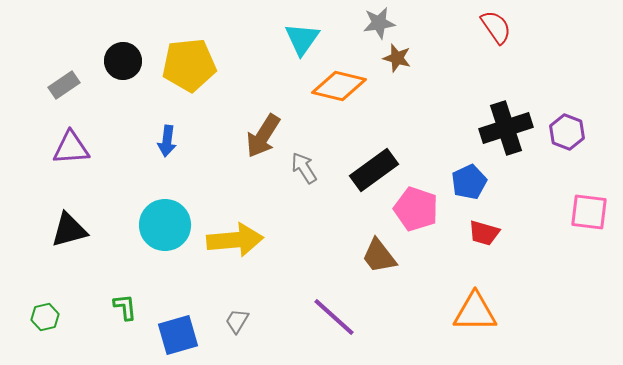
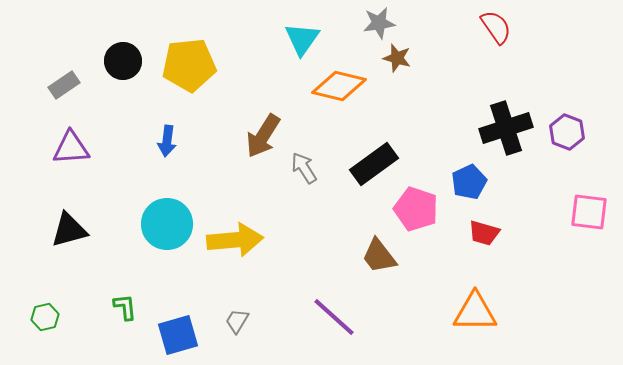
black rectangle: moved 6 px up
cyan circle: moved 2 px right, 1 px up
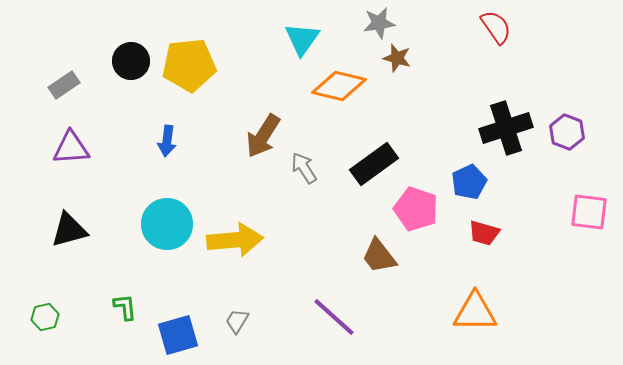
black circle: moved 8 px right
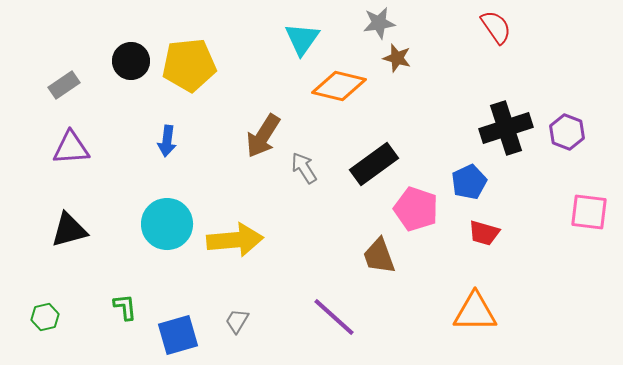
brown trapezoid: rotated 18 degrees clockwise
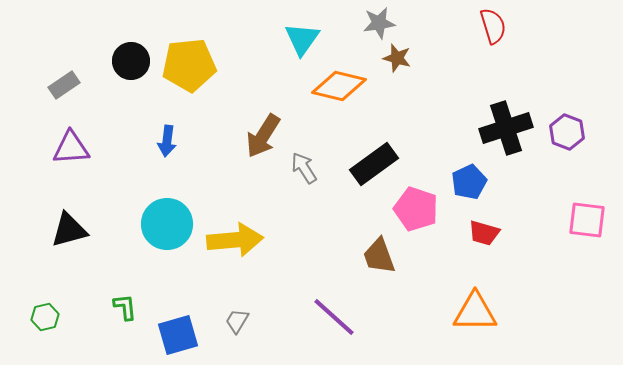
red semicircle: moved 3 px left, 1 px up; rotated 18 degrees clockwise
pink square: moved 2 px left, 8 px down
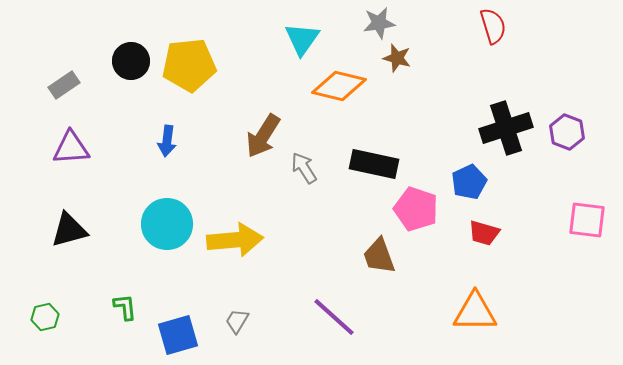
black rectangle: rotated 48 degrees clockwise
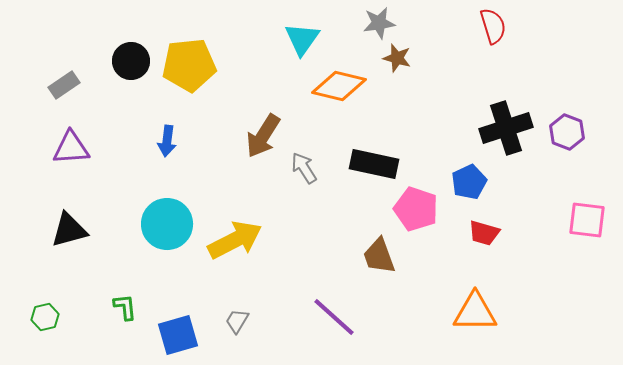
yellow arrow: rotated 22 degrees counterclockwise
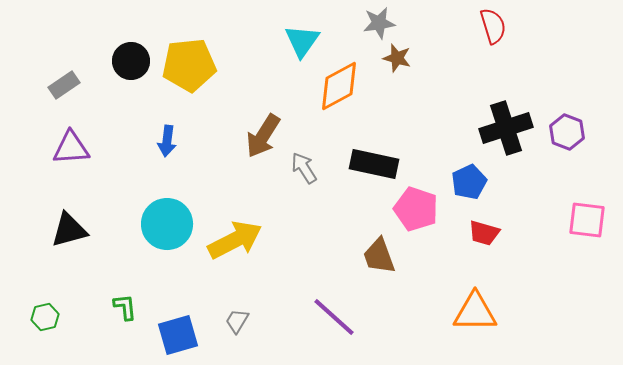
cyan triangle: moved 2 px down
orange diamond: rotated 42 degrees counterclockwise
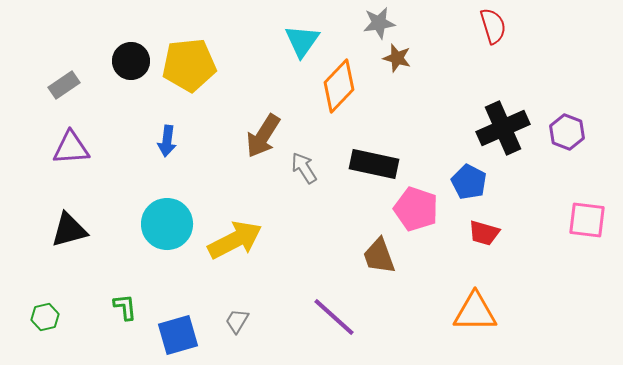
orange diamond: rotated 18 degrees counterclockwise
black cross: moved 3 px left; rotated 6 degrees counterclockwise
blue pentagon: rotated 20 degrees counterclockwise
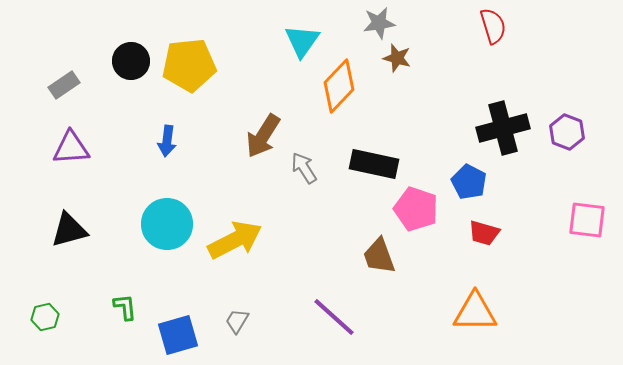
black cross: rotated 9 degrees clockwise
